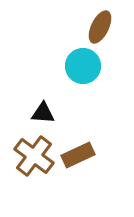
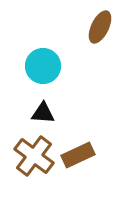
cyan circle: moved 40 px left
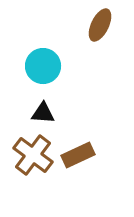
brown ellipse: moved 2 px up
brown cross: moved 1 px left, 1 px up
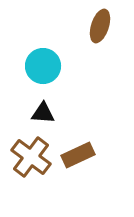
brown ellipse: moved 1 px down; rotated 8 degrees counterclockwise
brown cross: moved 2 px left, 2 px down
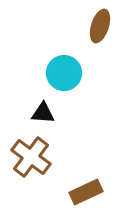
cyan circle: moved 21 px right, 7 px down
brown rectangle: moved 8 px right, 37 px down
